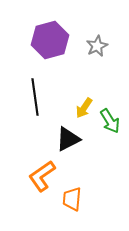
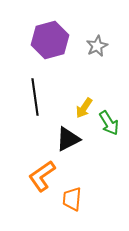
green arrow: moved 1 px left, 2 px down
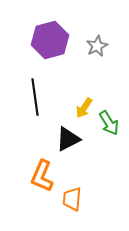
orange L-shape: rotated 32 degrees counterclockwise
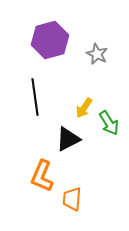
gray star: moved 8 px down; rotated 20 degrees counterclockwise
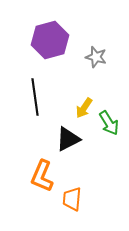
gray star: moved 1 px left, 3 px down; rotated 10 degrees counterclockwise
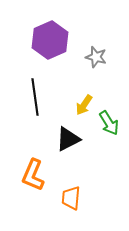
purple hexagon: rotated 9 degrees counterclockwise
yellow arrow: moved 3 px up
orange L-shape: moved 9 px left, 1 px up
orange trapezoid: moved 1 px left, 1 px up
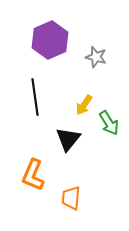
black triangle: rotated 24 degrees counterclockwise
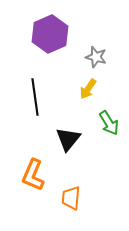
purple hexagon: moved 6 px up
yellow arrow: moved 4 px right, 16 px up
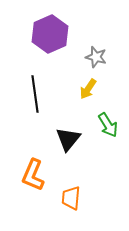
black line: moved 3 px up
green arrow: moved 1 px left, 2 px down
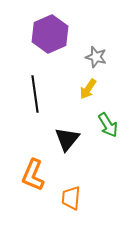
black triangle: moved 1 px left
